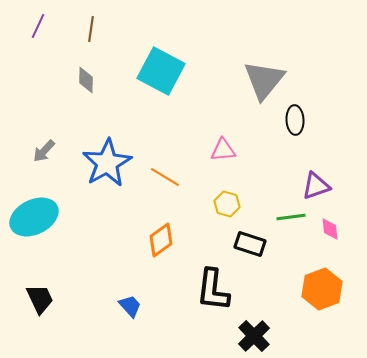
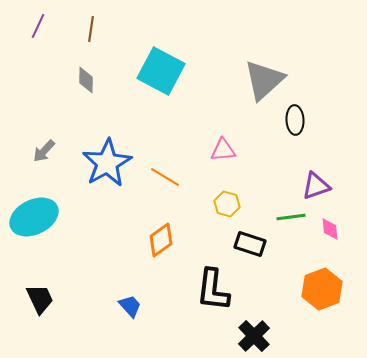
gray triangle: rotated 9 degrees clockwise
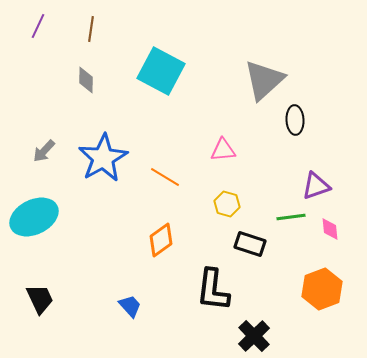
blue star: moved 4 px left, 5 px up
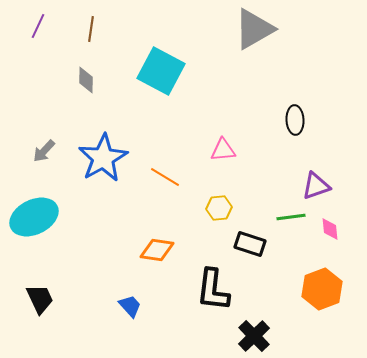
gray triangle: moved 10 px left, 51 px up; rotated 12 degrees clockwise
yellow hexagon: moved 8 px left, 4 px down; rotated 20 degrees counterclockwise
orange diamond: moved 4 px left, 10 px down; rotated 44 degrees clockwise
